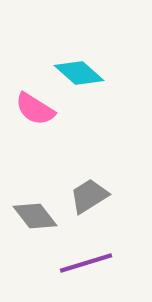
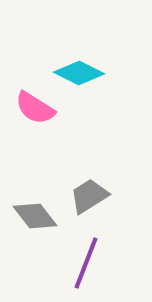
cyan diamond: rotated 15 degrees counterclockwise
pink semicircle: moved 1 px up
purple line: rotated 52 degrees counterclockwise
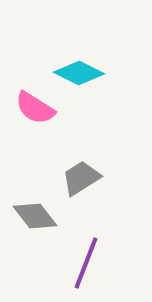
gray trapezoid: moved 8 px left, 18 px up
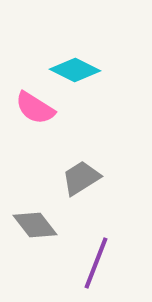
cyan diamond: moved 4 px left, 3 px up
gray diamond: moved 9 px down
purple line: moved 10 px right
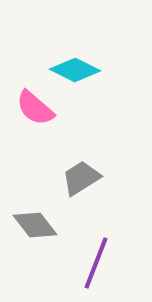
pink semicircle: rotated 9 degrees clockwise
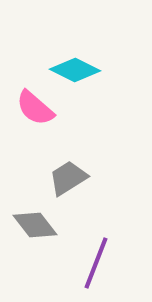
gray trapezoid: moved 13 px left
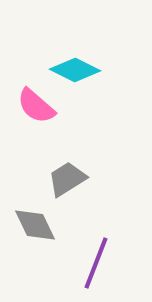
pink semicircle: moved 1 px right, 2 px up
gray trapezoid: moved 1 px left, 1 px down
gray diamond: rotated 12 degrees clockwise
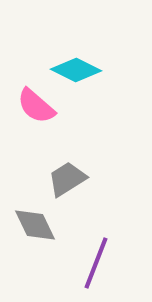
cyan diamond: moved 1 px right
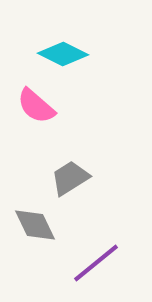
cyan diamond: moved 13 px left, 16 px up
gray trapezoid: moved 3 px right, 1 px up
purple line: rotated 30 degrees clockwise
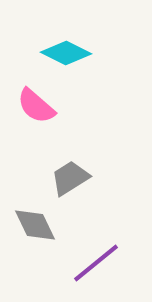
cyan diamond: moved 3 px right, 1 px up
